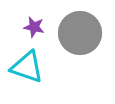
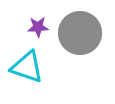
purple star: moved 4 px right; rotated 15 degrees counterclockwise
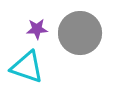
purple star: moved 1 px left, 2 px down
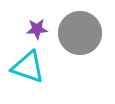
cyan triangle: moved 1 px right
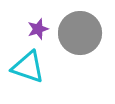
purple star: moved 1 px right; rotated 15 degrees counterclockwise
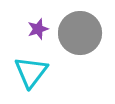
cyan triangle: moved 3 px right, 5 px down; rotated 48 degrees clockwise
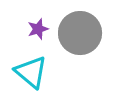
cyan triangle: rotated 27 degrees counterclockwise
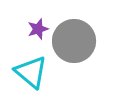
gray circle: moved 6 px left, 8 px down
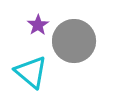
purple star: moved 4 px up; rotated 15 degrees counterclockwise
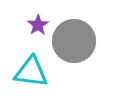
cyan triangle: rotated 33 degrees counterclockwise
